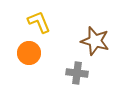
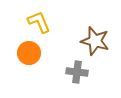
gray cross: moved 1 px up
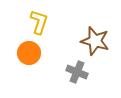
yellow L-shape: rotated 40 degrees clockwise
gray cross: rotated 15 degrees clockwise
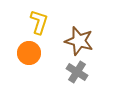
brown star: moved 16 px left
gray cross: rotated 10 degrees clockwise
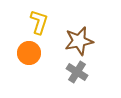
brown star: rotated 28 degrees counterclockwise
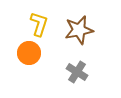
yellow L-shape: moved 2 px down
brown star: moved 11 px up
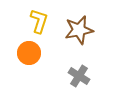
yellow L-shape: moved 3 px up
gray cross: moved 2 px right, 4 px down
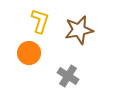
yellow L-shape: moved 1 px right
gray cross: moved 11 px left
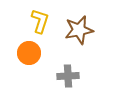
gray cross: rotated 35 degrees counterclockwise
